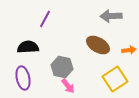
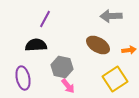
black semicircle: moved 8 px right, 2 px up
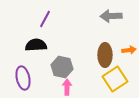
brown ellipse: moved 7 px right, 10 px down; rotated 60 degrees clockwise
pink arrow: moved 1 px left, 1 px down; rotated 140 degrees counterclockwise
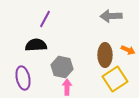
orange arrow: moved 1 px left; rotated 32 degrees clockwise
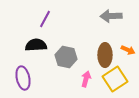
gray hexagon: moved 4 px right, 10 px up
pink arrow: moved 19 px right, 8 px up; rotated 14 degrees clockwise
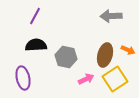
purple line: moved 10 px left, 3 px up
brown ellipse: rotated 15 degrees clockwise
pink arrow: rotated 49 degrees clockwise
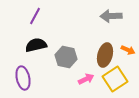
black semicircle: rotated 10 degrees counterclockwise
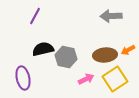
black semicircle: moved 7 px right, 4 px down
orange arrow: rotated 128 degrees clockwise
brown ellipse: rotated 70 degrees clockwise
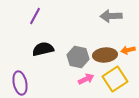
orange arrow: rotated 16 degrees clockwise
gray hexagon: moved 12 px right
purple ellipse: moved 3 px left, 5 px down
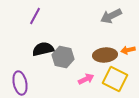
gray arrow: rotated 25 degrees counterclockwise
gray hexagon: moved 15 px left
yellow square: rotated 30 degrees counterclockwise
